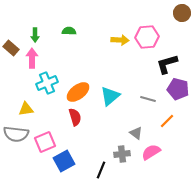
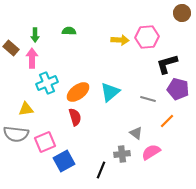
cyan triangle: moved 4 px up
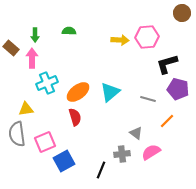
gray semicircle: moved 1 px right; rotated 75 degrees clockwise
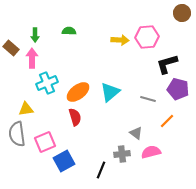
pink semicircle: rotated 18 degrees clockwise
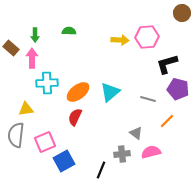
cyan cross: rotated 20 degrees clockwise
red semicircle: rotated 138 degrees counterclockwise
gray semicircle: moved 1 px left, 1 px down; rotated 15 degrees clockwise
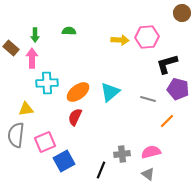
gray triangle: moved 12 px right, 41 px down
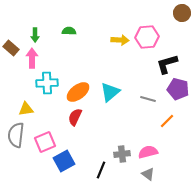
pink semicircle: moved 3 px left
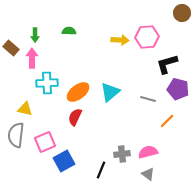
yellow triangle: moved 1 px left; rotated 21 degrees clockwise
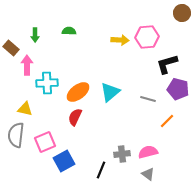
pink arrow: moved 5 px left, 7 px down
